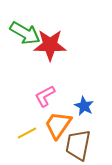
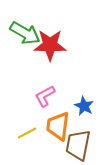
orange trapezoid: moved 1 px down; rotated 28 degrees counterclockwise
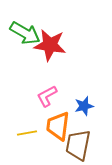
red star: rotated 8 degrees clockwise
pink L-shape: moved 2 px right
blue star: rotated 30 degrees clockwise
yellow line: rotated 18 degrees clockwise
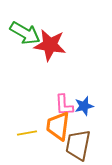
pink L-shape: moved 17 px right, 9 px down; rotated 65 degrees counterclockwise
